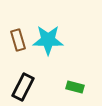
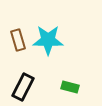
green rectangle: moved 5 px left
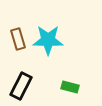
brown rectangle: moved 1 px up
black rectangle: moved 2 px left, 1 px up
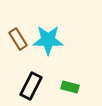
brown rectangle: rotated 15 degrees counterclockwise
black rectangle: moved 10 px right
